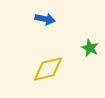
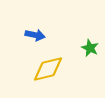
blue arrow: moved 10 px left, 16 px down
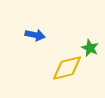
yellow diamond: moved 19 px right, 1 px up
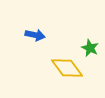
yellow diamond: rotated 68 degrees clockwise
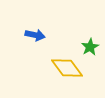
green star: moved 1 px up; rotated 18 degrees clockwise
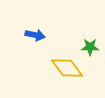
green star: rotated 30 degrees clockwise
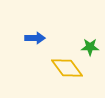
blue arrow: moved 3 px down; rotated 12 degrees counterclockwise
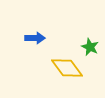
green star: rotated 24 degrees clockwise
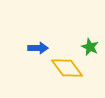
blue arrow: moved 3 px right, 10 px down
